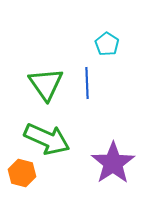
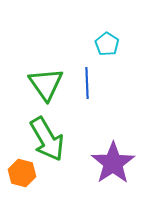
green arrow: rotated 36 degrees clockwise
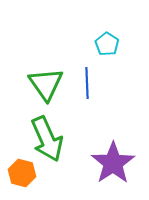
green arrow: rotated 6 degrees clockwise
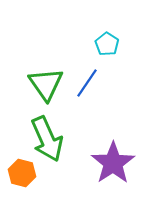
blue line: rotated 36 degrees clockwise
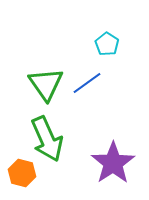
blue line: rotated 20 degrees clockwise
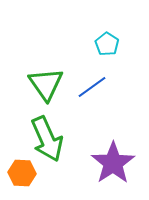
blue line: moved 5 px right, 4 px down
orange hexagon: rotated 12 degrees counterclockwise
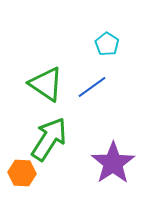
green triangle: rotated 21 degrees counterclockwise
green arrow: moved 2 px right; rotated 123 degrees counterclockwise
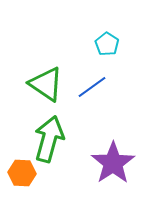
green arrow: rotated 18 degrees counterclockwise
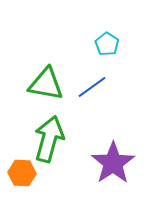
green triangle: rotated 24 degrees counterclockwise
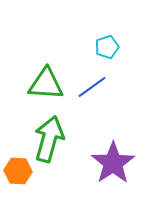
cyan pentagon: moved 3 px down; rotated 20 degrees clockwise
green triangle: rotated 6 degrees counterclockwise
orange hexagon: moved 4 px left, 2 px up
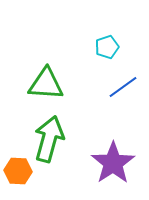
blue line: moved 31 px right
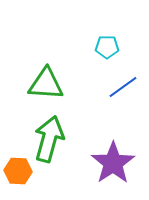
cyan pentagon: rotated 20 degrees clockwise
